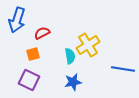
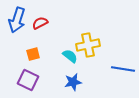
red semicircle: moved 2 px left, 10 px up
yellow cross: rotated 20 degrees clockwise
cyan semicircle: rotated 42 degrees counterclockwise
purple square: moved 1 px left
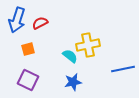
orange square: moved 5 px left, 5 px up
blue line: rotated 20 degrees counterclockwise
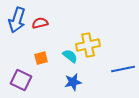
red semicircle: rotated 14 degrees clockwise
orange square: moved 13 px right, 9 px down
purple square: moved 7 px left
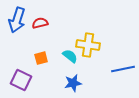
yellow cross: rotated 20 degrees clockwise
blue star: moved 1 px down
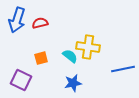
yellow cross: moved 2 px down
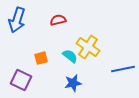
red semicircle: moved 18 px right, 3 px up
yellow cross: rotated 25 degrees clockwise
